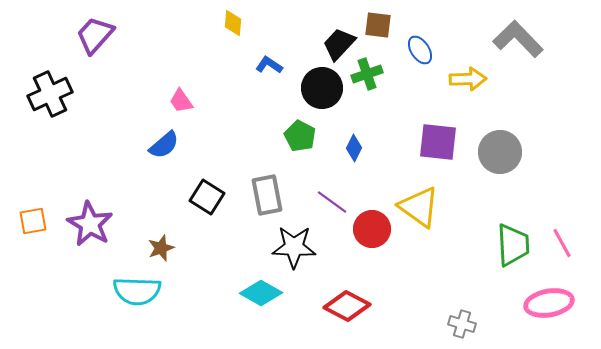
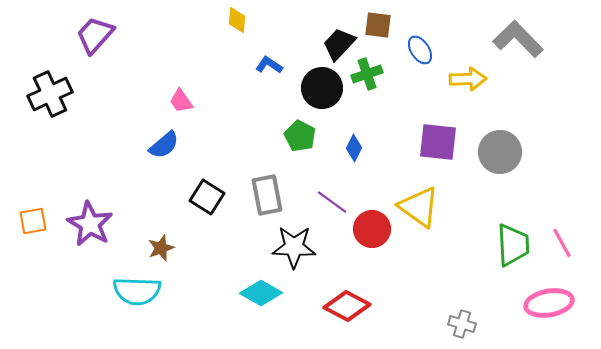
yellow diamond: moved 4 px right, 3 px up
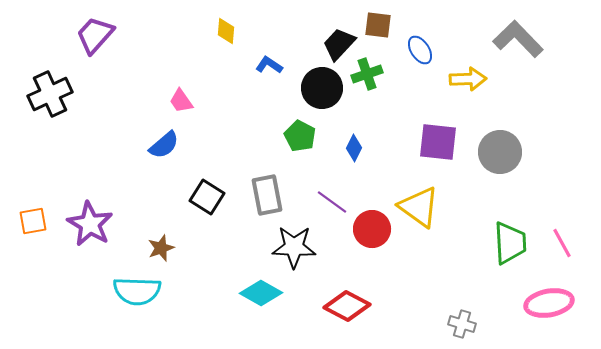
yellow diamond: moved 11 px left, 11 px down
green trapezoid: moved 3 px left, 2 px up
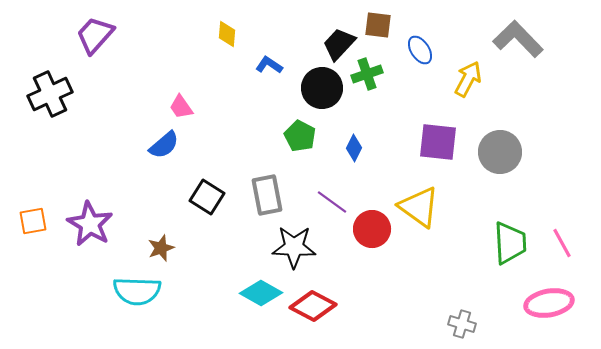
yellow diamond: moved 1 px right, 3 px down
yellow arrow: rotated 60 degrees counterclockwise
pink trapezoid: moved 6 px down
red diamond: moved 34 px left
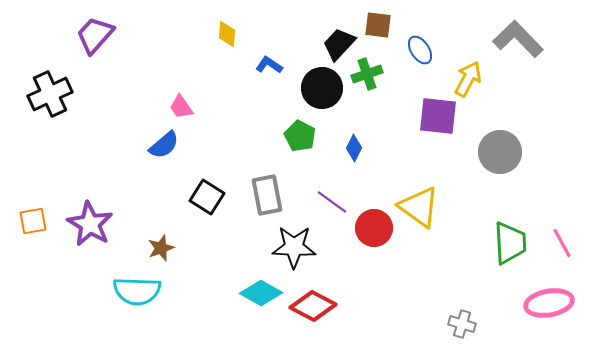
purple square: moved 26 px up
red circle: moved 2 px right, 1 px up
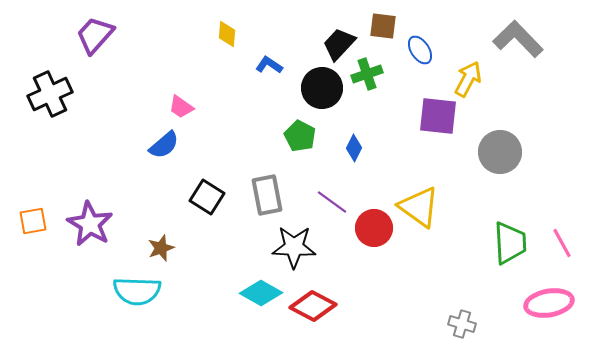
brown square: moved 5 px right, 1 px down
pink trapezoid: rotated 20 degrees counterclockwise
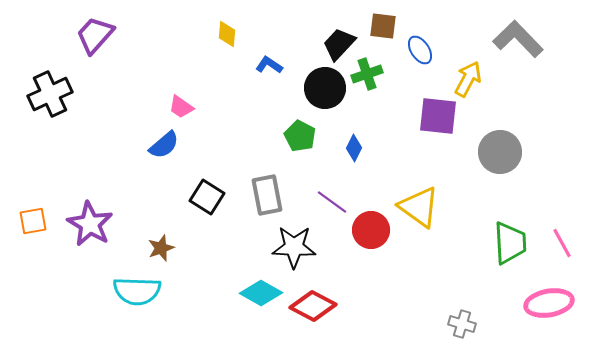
black circle: moved 3 px right
red circle: moved 3 px left, 2 px down
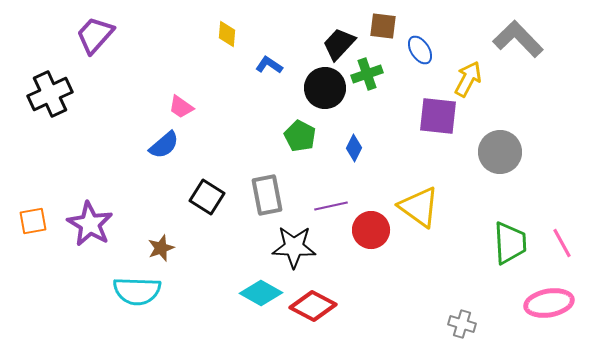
purple line: moved 1 px left, 4 px down; rotated 48 degrees counterclockwise
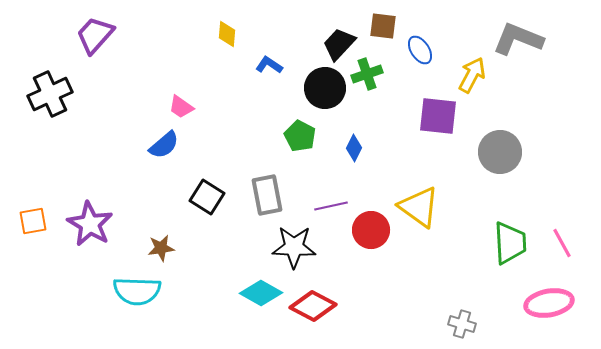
gray L-shape: rotated 24 degrees counterclockwise
yellow arrow: moved 4 px right, 4 px up
brown star: rotated 12 degrees clockwise
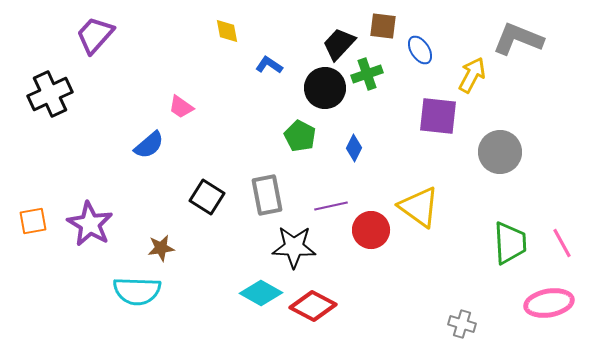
yellow diamond: moved 3 px up; rotated 16 degrees counterclockwise
blue semicircle: moved 15 px left
